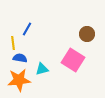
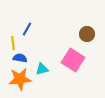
orange star: moved 1 px right, 1 px up
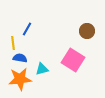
brown circle: moved 3 px up
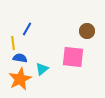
pink square: moved 3 px up; rotated 25 degrees counterclockwise
cyan triangle: rotated 24 degrees counterclockwise
orange star: rotated 20 degrees counterclockwise
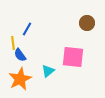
brown circle: moved 8 px up
blue semicircle: moved 3 px up; rotated 136 degrees counterclockwise
cyan triangle: moved 6 px right, 2 px down
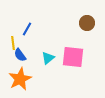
cyan triangle: moved 13 px up
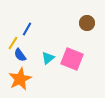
yellow line: rotated 40 degrees clockwise
pink square: moved 1 px left, 2 px down; rotated 15 degrees clockwise
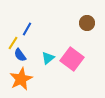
pink square: rotated 15 degrees clockwise
orange star: moved 1 px right
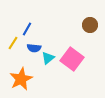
brown circle: moved 3 px right, 2 px down
blue semicircle: moved 14 px right, 7 px up; rotated 48 degrees counterclockwise
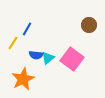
brown circle: moved 1 px left
blue semicircle: moved 2 px right, 7 px down
orange star: moved 2 px right
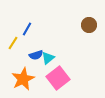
blue semicircle: rotated 24 degrees counterclockwise
pink square: moved 14 px left, 19 px down; rotated 15 degrees clockwise
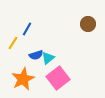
brown circle: moved 1 px left, 1 px up
